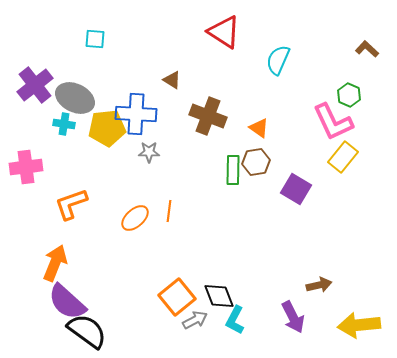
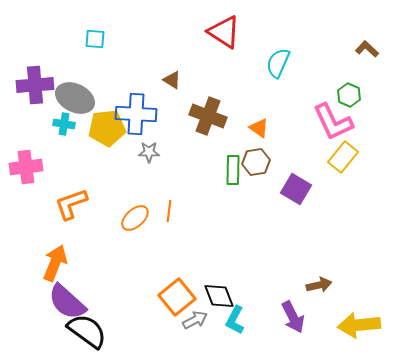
cyan semicircle: moved 3 px down
purple cross: rotated 33 degrees clockwise
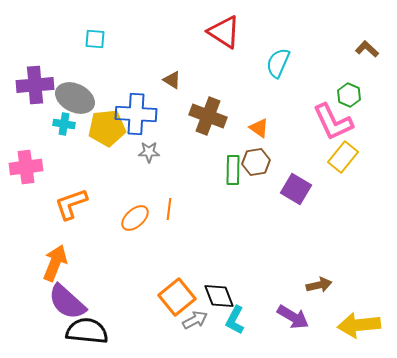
orange line: moved 2 px up
purple arrow: rotated 32 degrees counterclockwise
black semicircle: rotated 30 degrees counterclockwise
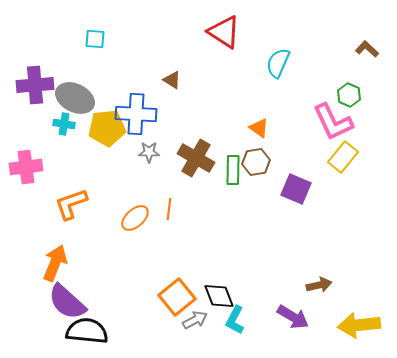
brown cross: moved 12 px left, 42 px down; rotated 9 degrees clockwise
purple square: rotated 8 degrees counterclockwise
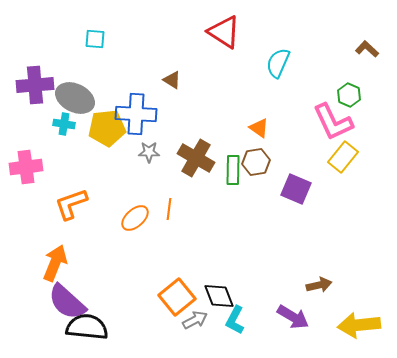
black semicircle: moved 4 px up
